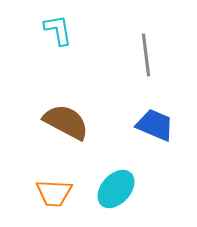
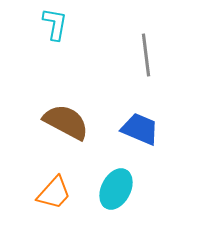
cyan L-shape: moved 3 px left, 6 px up; rotated 20 degrees clockwise
blue trapezoid: moved 15 px left, 4 px down
cyan ellipse: rotated 15 degrees counterclockwise
orange trapezoid: rotated 51 degrees counterclockwise
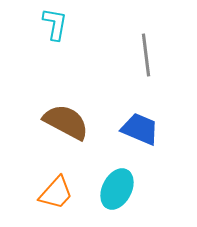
cyan ellipse: moved 1 px right
orange trapezoid: moved 2 px right
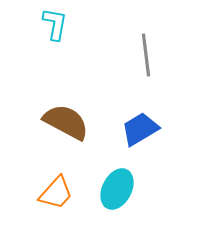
blue trapezoid: rotated 54 degrees counterclockwise
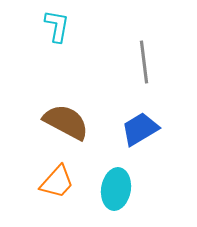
cyan L-shape: moved 2 px right, 2 px down
gray line: moved 2 px left, 7 px down
cyan ellipse: moved 1 px left; rotated 18 degrees counterclockwise
orange trapezoid: moved 1 px right, 11 px up
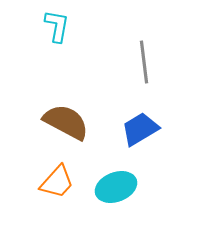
cyan ellipse: moved 2 px up; rotated 60 degrees clockwise
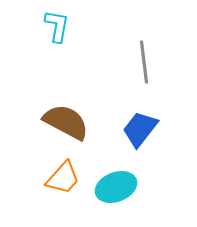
blue trapezoid: rotated 21 degrees counterclockwise
orange trapezoid: moved 6 px right, 4 px up
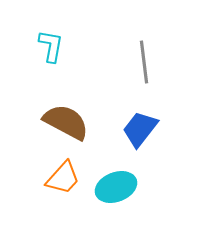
cyan L-shape: moved 6 px left, 20 px down
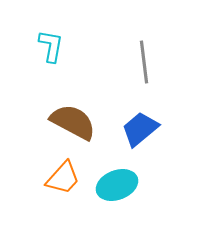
brown semicircle: moved 7 px right
blue trapezoid: rotated 12 degrees clockwise
cyan ellipse: moved 1 px right, 2 px up
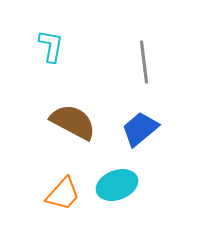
orange trapezoid: moved 16 px down
